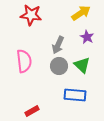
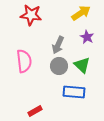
blue rectangle: moved 1 px left, 3 px up
red rectangle: moved 3 px right
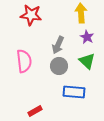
yellow arrow: rotated 60 degrees counterclockwise
green triangle: moved 5 px right, 4 px up
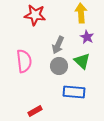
red star: moved 4 px right
green triangle: moved 5 px left
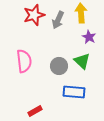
red star: moved 1 px left; rotated 25 degrees counterclockwise
purple star: moved 2 px right
gray arrow: moved 25 px up
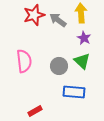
gray arrow: rotated 102 degrees clockwise
purple star: moved 5 px left, 1 px down
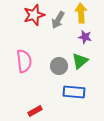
gray arrow: rotated 96 degrees counterclockwise
purple star: moved 1 px right, 1 px up; rotated 16 degrees counterclockwise
green triangle: moved 2 px left; rotated 36 degrees clockwise
